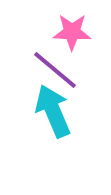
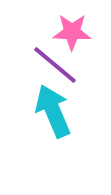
purple line: moved 5 px up
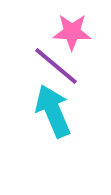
purple line: moved 1 px right, 1 px down
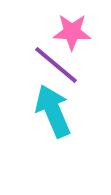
purple line: moved 1 px up
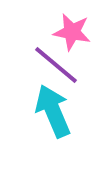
pink star: rotated 9 degrees clockwise
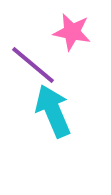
purple line: moved 23 px left
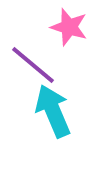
pink star: moved 3 px left, 5 px up; rotated 6 degrees clockwise
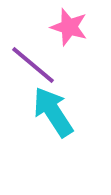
cyan arrow: moved 1 px down; rotated 10 degrees counterclockwise
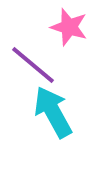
cyan arrow: rotated 4 degrees clockwise
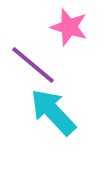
cyan arrow: rotated 14 degrees counterclockwise
